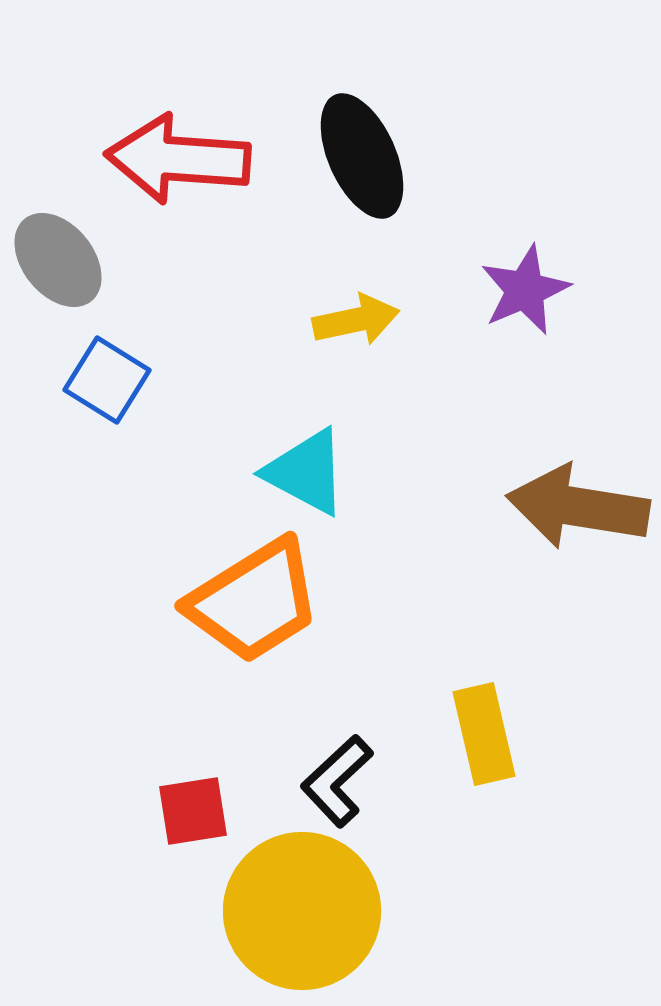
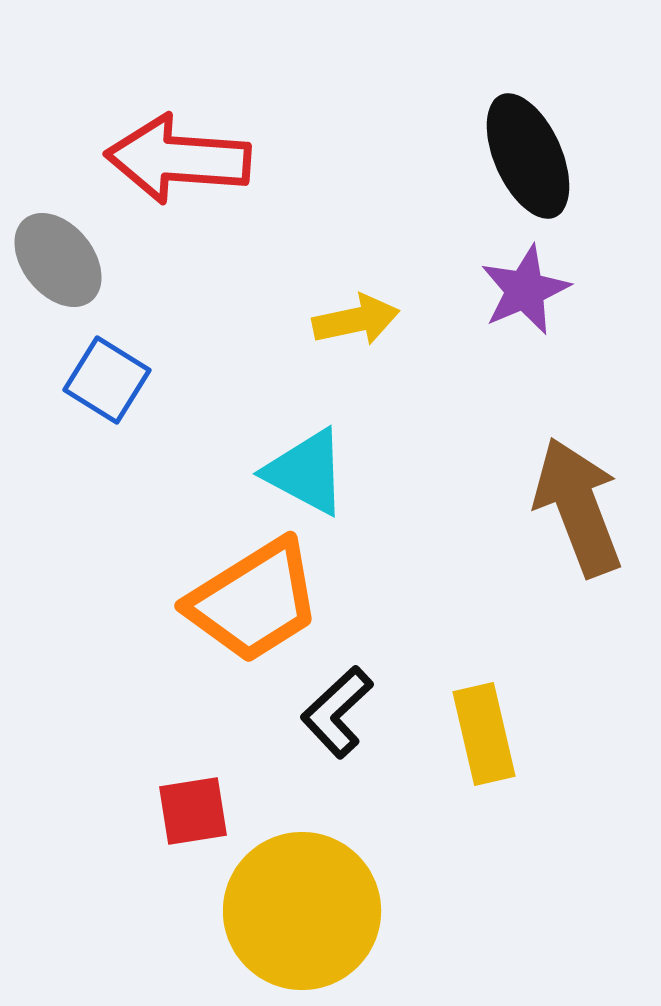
black ellipse: moved 166 px right
brown arrow: rotated 60 degrees clockwise
black L-shape: moved 69 px up
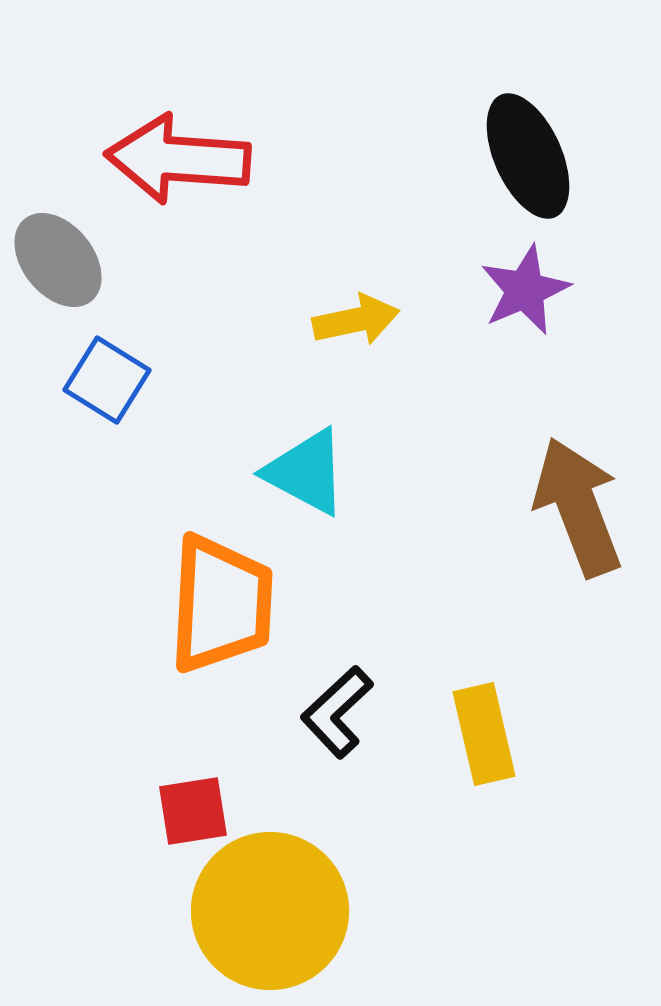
orange trapezoid: moved 33 px left, 3 px down; rotated 55 degrees counterclockwise
yellow circle: moved 32 px left
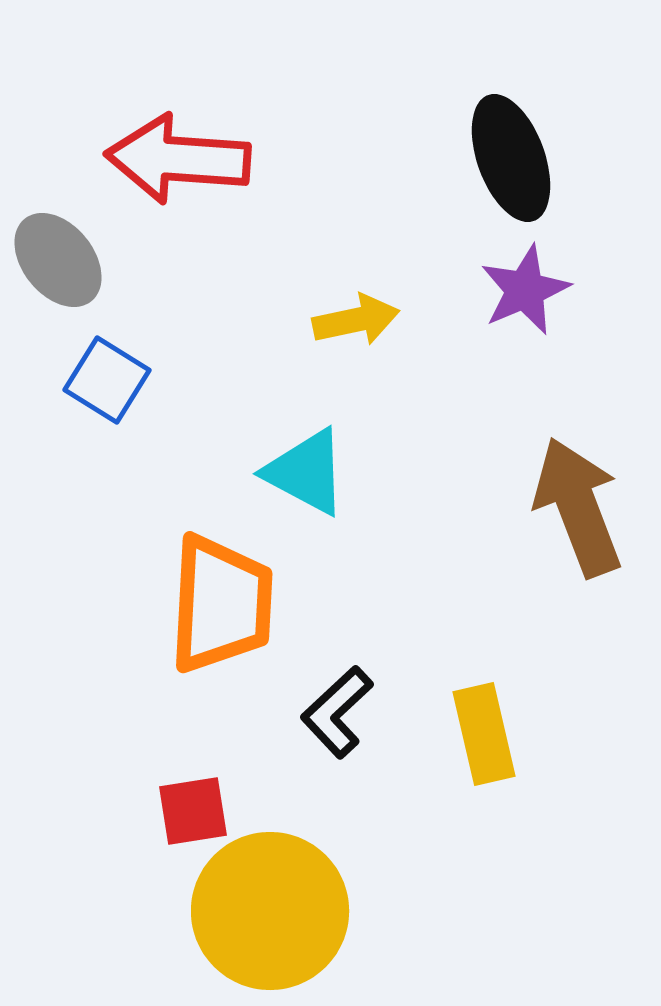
black ellipse: moved 17 px left, 2 px down; rotated 4 degrees clockwise
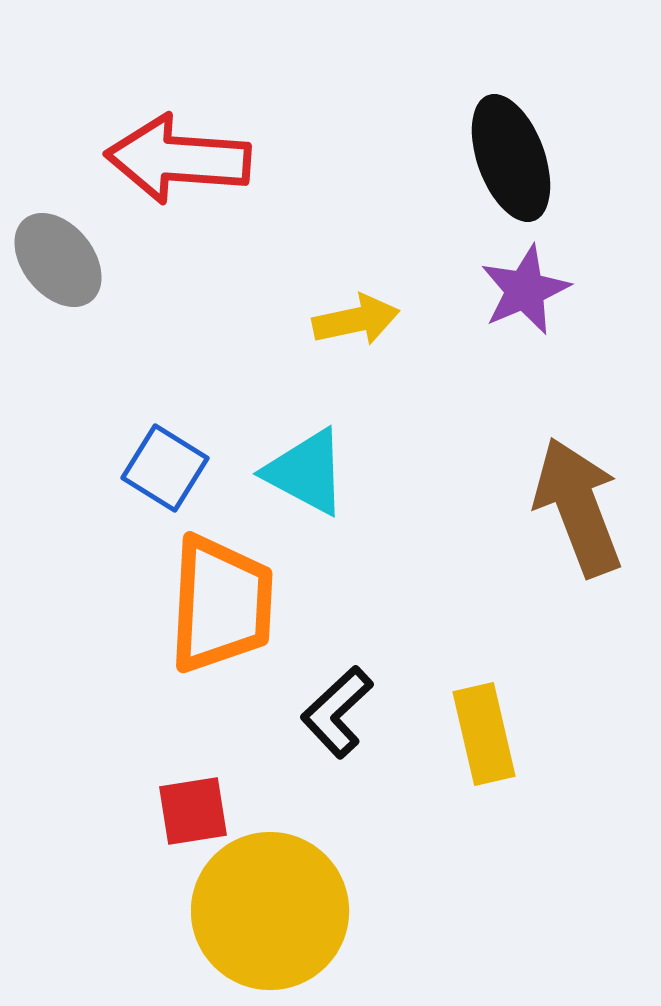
blue square: moved 58 px right, 88 px down
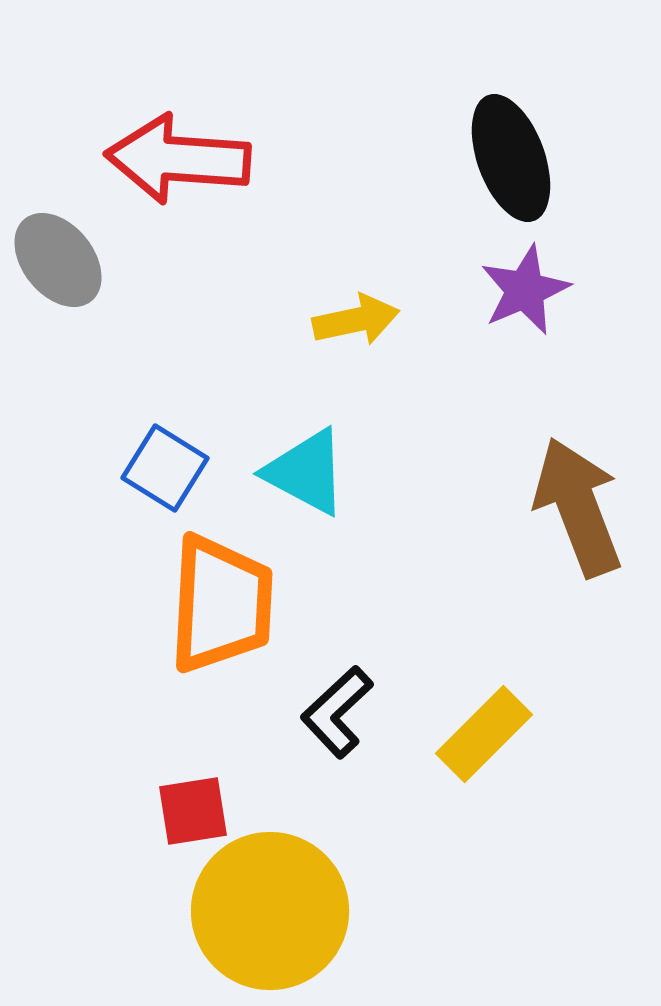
yellow rectangle: rotated 58 degrees clockwise
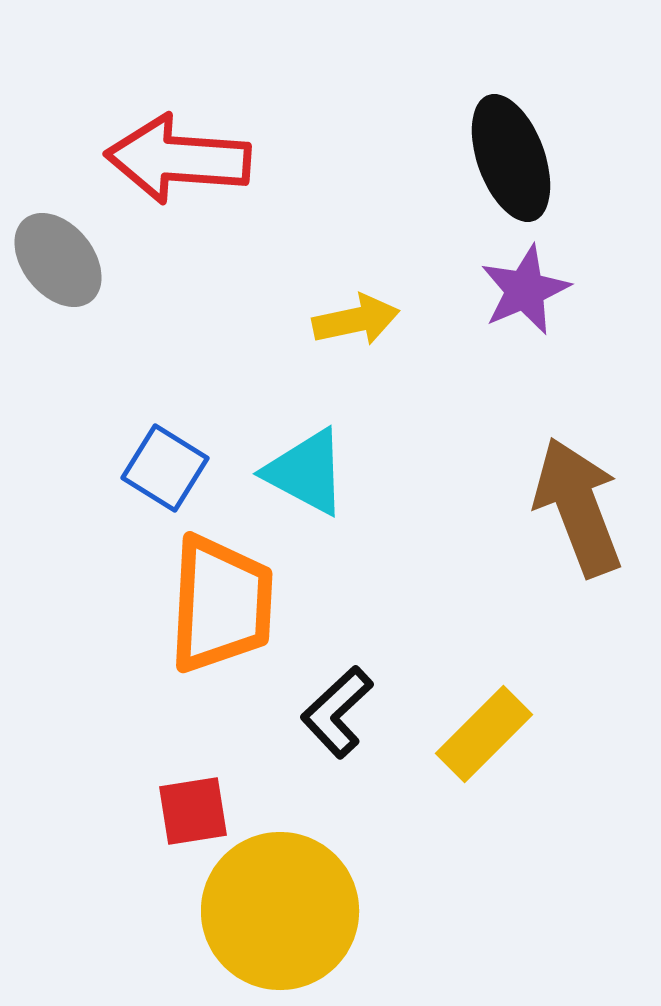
yellow circle: moved 10 px right
